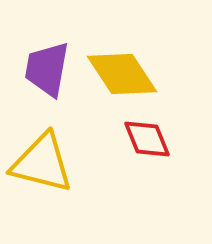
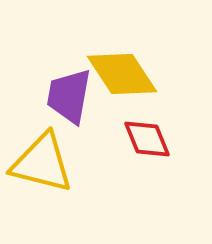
purple trapezoid: moved 22 px right, 27 px down
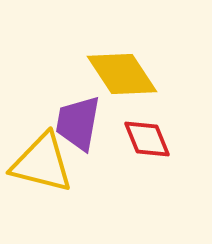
purple trapezoid: moved 9 px right, 27 px down
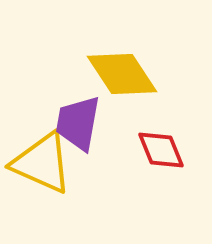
red diamond: moved 14 px right, 11 px down
yellow triangle: rotated 10 degrees clockwise
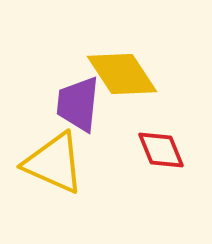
purple trapezoid: moved 19 px up; rotated 4 degrees counterclockwise
yellow triangle: moved 12 px right
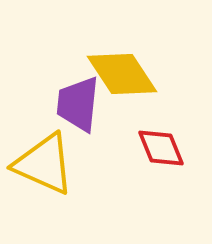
red diamond: moved 2 px up
yellow triangle: moved 10 px left, 1 px down
